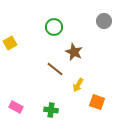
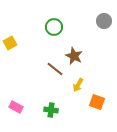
brown star: moved 4 px down
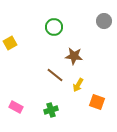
brown star: rotated 18 degrees counterclockwise
brown line: moved 6 px down
green cross: rotated 24 degrees counterclockwise
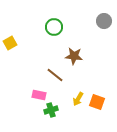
yellow arrow: moved 14 px down
pink rectangle: moved 23 px right, 12 px up; rotated 16 degrees counterclockwise
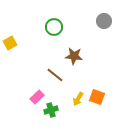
pink rectangle: moved 2 px left, 2 px down; rotated 56 degrees counterclockwise
orange square: moved 5 px up
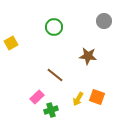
yellow square: moved 1 px right
brown star: moved 14 px right
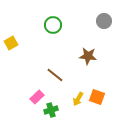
green circle: moved 1 px left, 2 px up
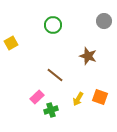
brown star: rotated 12 degrees clockwise
orange square: moved 3 px right
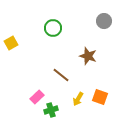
green circle: moved 3 px down
brown line: moved 6 px right
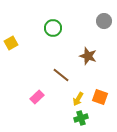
green cross: moved 30 px right, 8 px down
